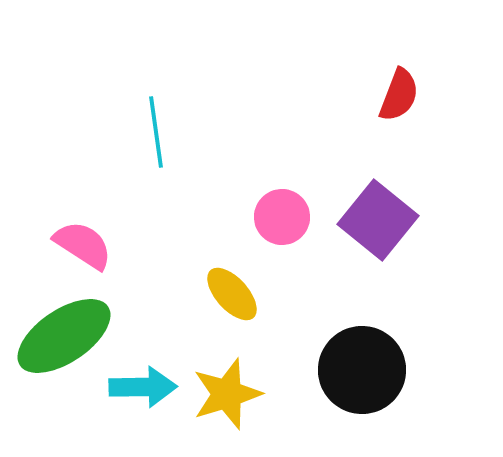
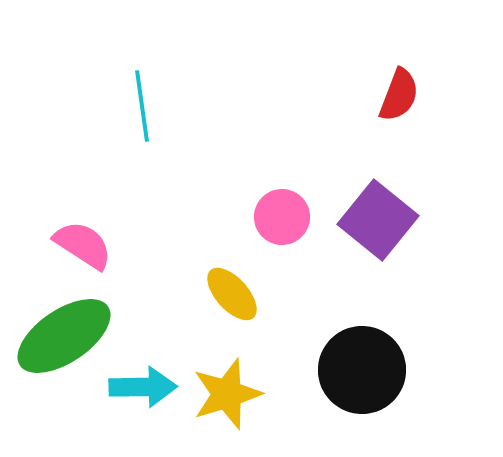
cyan line: moved 14 px left, 26 px up
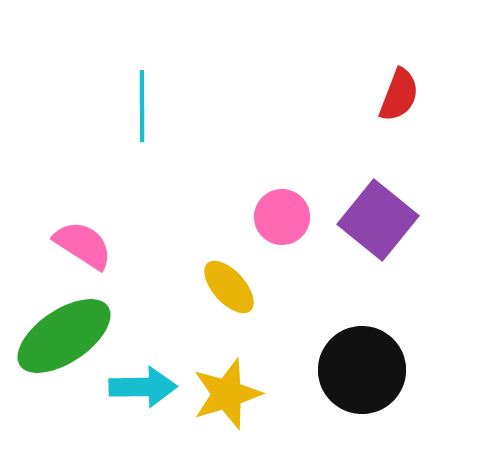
cyan line: rotated 8 degrees clockwise
yellow ellipse: moved 3 px left, 7 px up
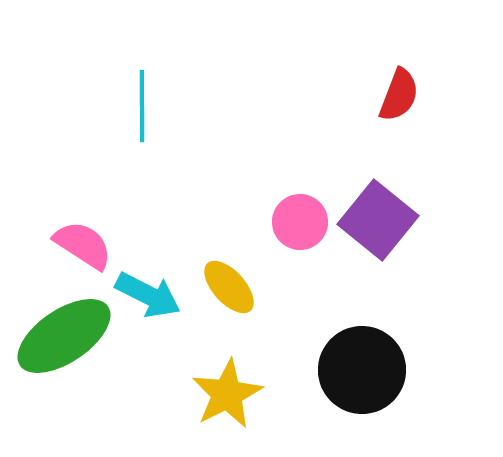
pink circle: moved 18 px right, 5 px down
cyan arrow: moved 5 px right, 92 px up; rotated 28 degrees clockwise
yellow star: rotated 10 degrees counterclockwise
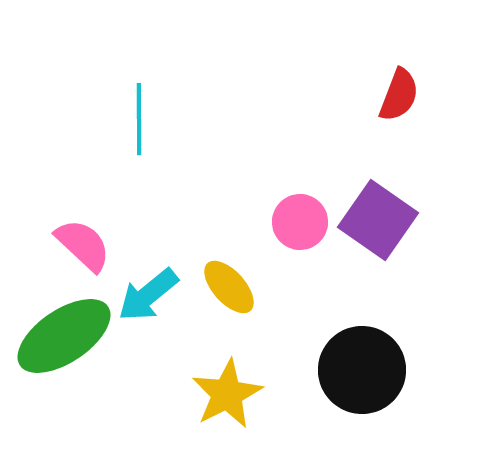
cyan line: moved 3 px left, 13 px down
purple square: rotated 4 degrees counterclockwise
pink semicircle: rotated 10 degrees clockwise
cyan arrow: rotated 114 degrees clockwise
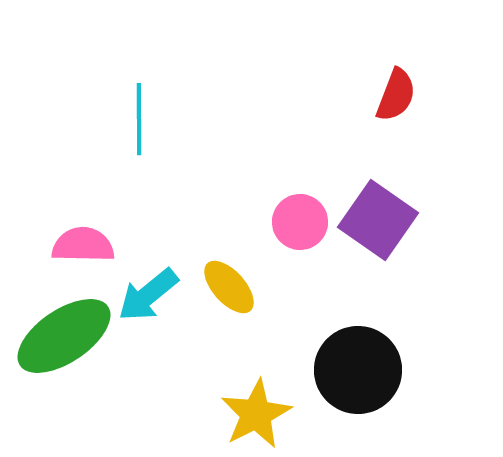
red semicircle: moved 3 px left
pink semicircle: rotated 42 degrees counterclockwise
black circle: moved 4 px left
yellow star: moved 29 px right, 20 px down
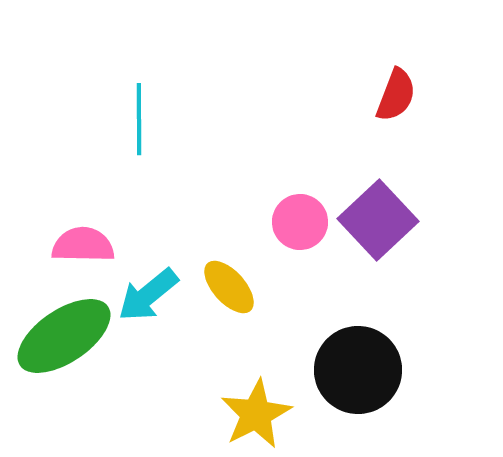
purple square: rotated 12 degrees clockwise
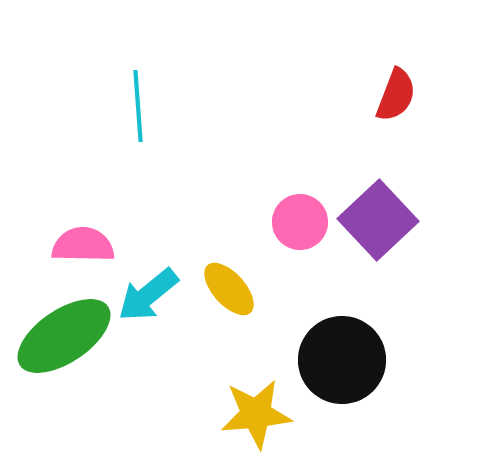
cyan line: moved 1 px left, 13 px up; rotated 4 degrees counterclockwise
yellow ellipse: moved 2 px down
black circle: moved 16 px left, 10 px up
yellow star: rotated 22 degrees clockwise
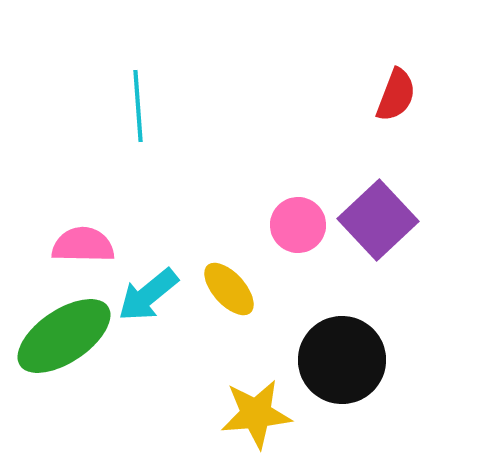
pink circle: moved 2 px left, 3 px down
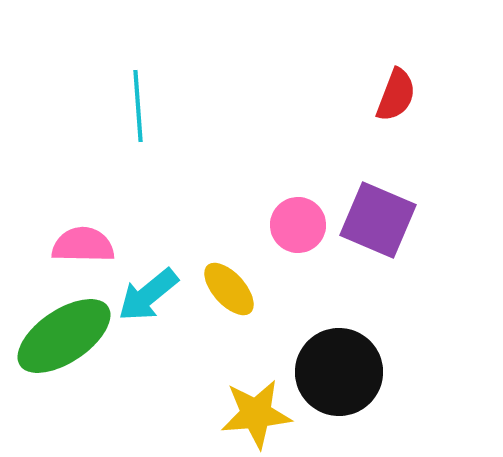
purple square: rotated 24 degrees counterclockwise
black circle: moved 3 px left, 12 px down
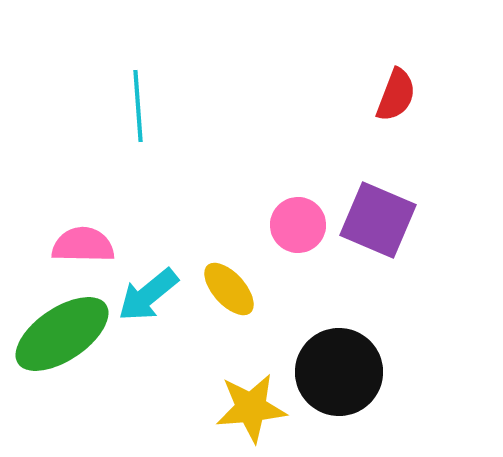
green ellipse: moved 2 px left, 2 px up
yellow star: moved 5 px left, 6 px up
